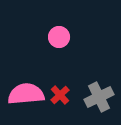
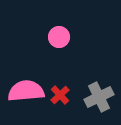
pink semicircle: moved 3 px up
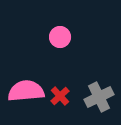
pink circle: moved 1 px right
red cross: moved 1 px down
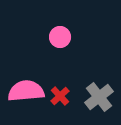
gray cross: rotated 12 degrees counterclockwise
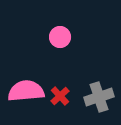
gray cross: rotated 20 degrees clockwise
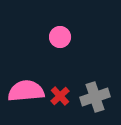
gray cross: moved 4 px left
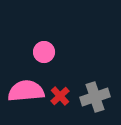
pink circle: moved 16 px left, 15 px down
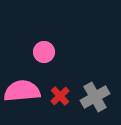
pink semicircle: moved 4 px left
gray cross: rotated 12 degrees counterclockwise
